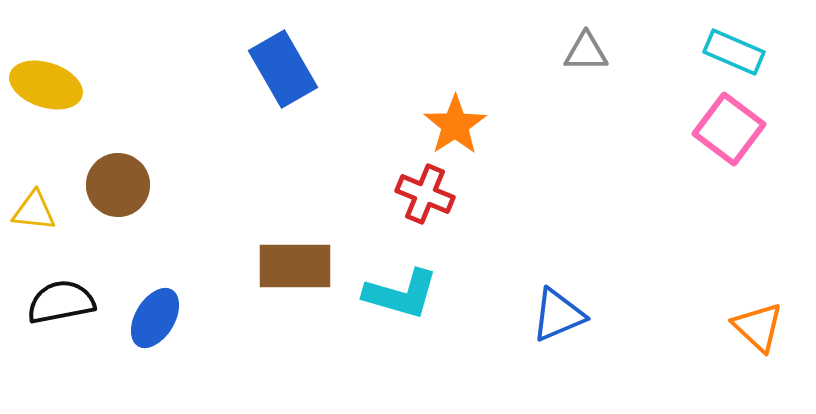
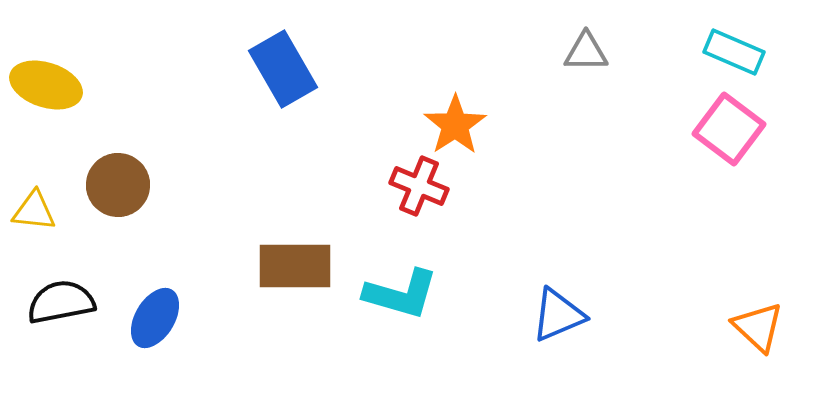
red cross: moved 6 px left, 8 px up
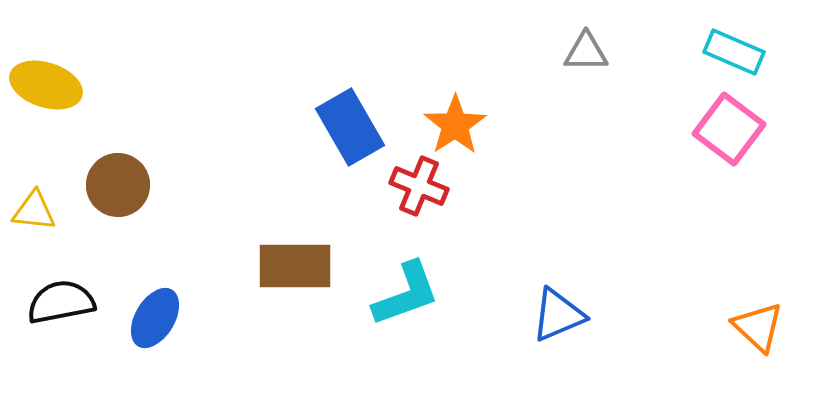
blue rectangle: moved 67 px right, 58 px down
cyan L-shape: moved 5 px right; rotated 36 degrees counterclockwise
